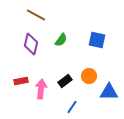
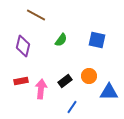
purple diamond: moved 8 px left, 2 px down
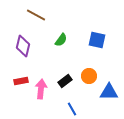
blue line: moved 2 px down; rotated 64 degrees counterclockwise
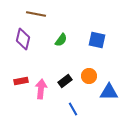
brown line: moved 1 px up; rotated 18 degrees counterclockwise
purple diamond: moved 7 px up
blue line: moved 1 px right
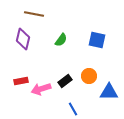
brown line: moved 2 px left
pink arrow: rotated 114 degrees counterclockwise
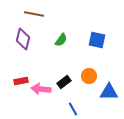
black rectangle: moved 1 px left, 1 px down
pink arrow: rotated 24 degrees clockwise
